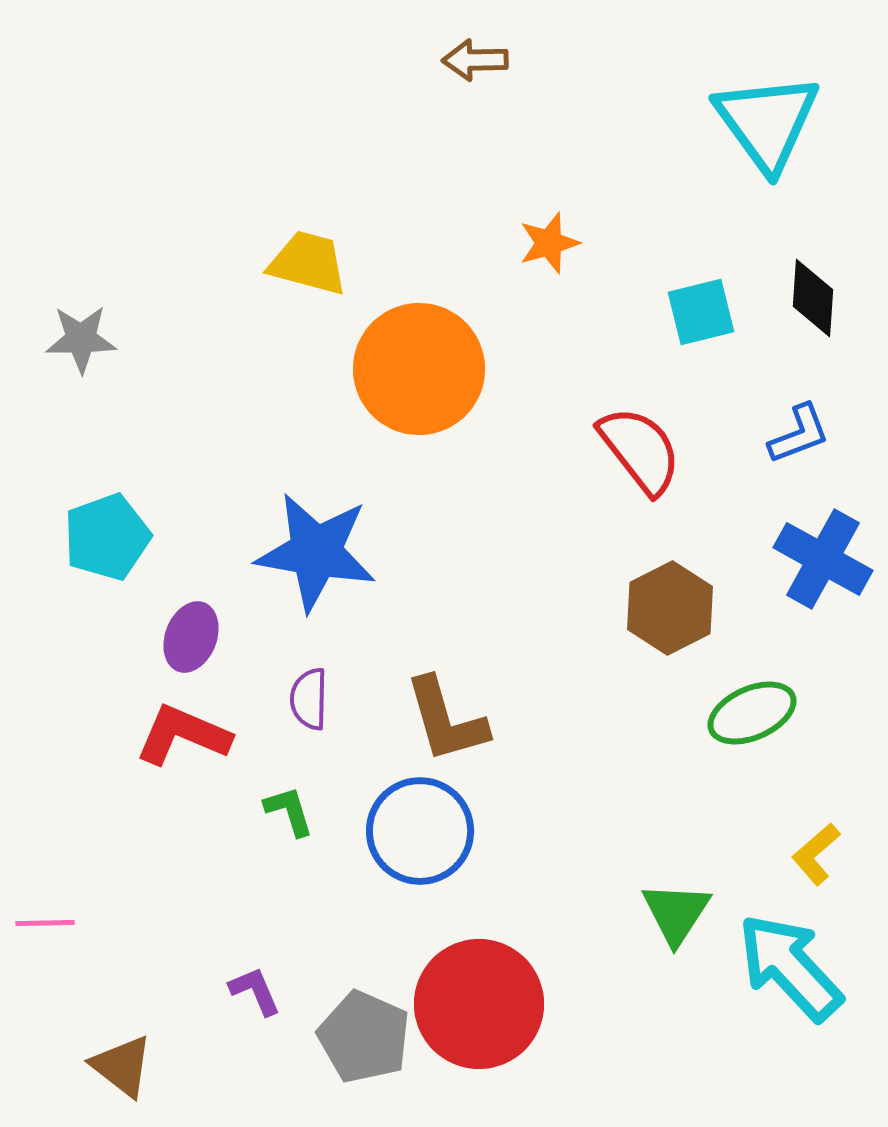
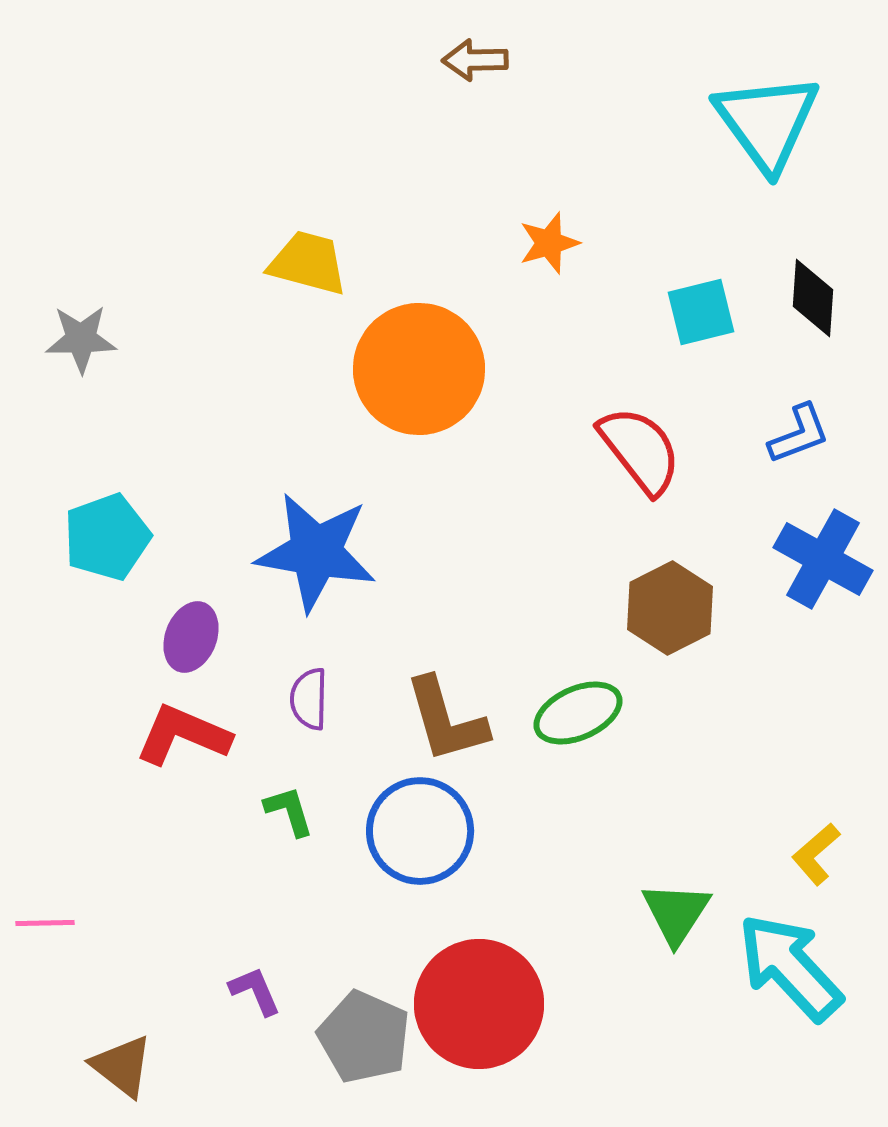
green ellipse: moved 174 px left
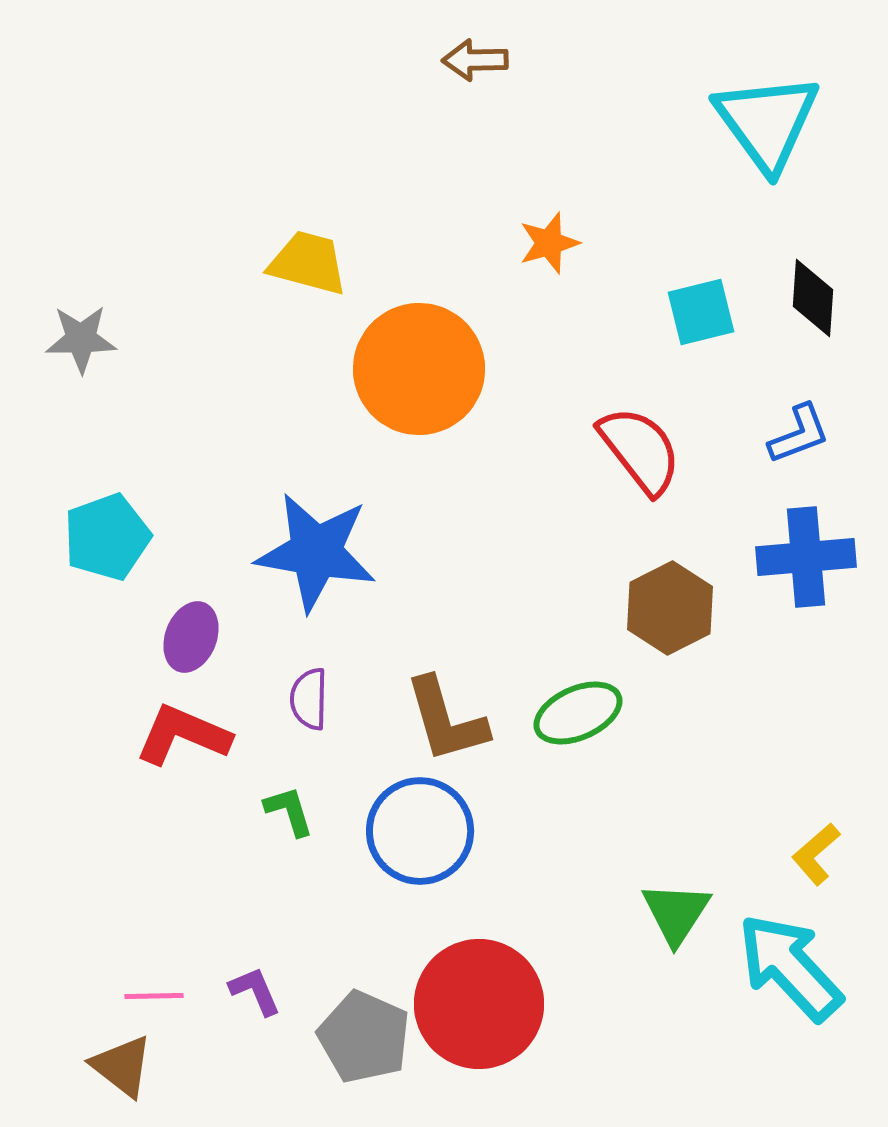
blue cross: moved 17 px left, 2 px up; rotated 34 degrees counterclockwise
pink line: moved 109 px right, 73 px down
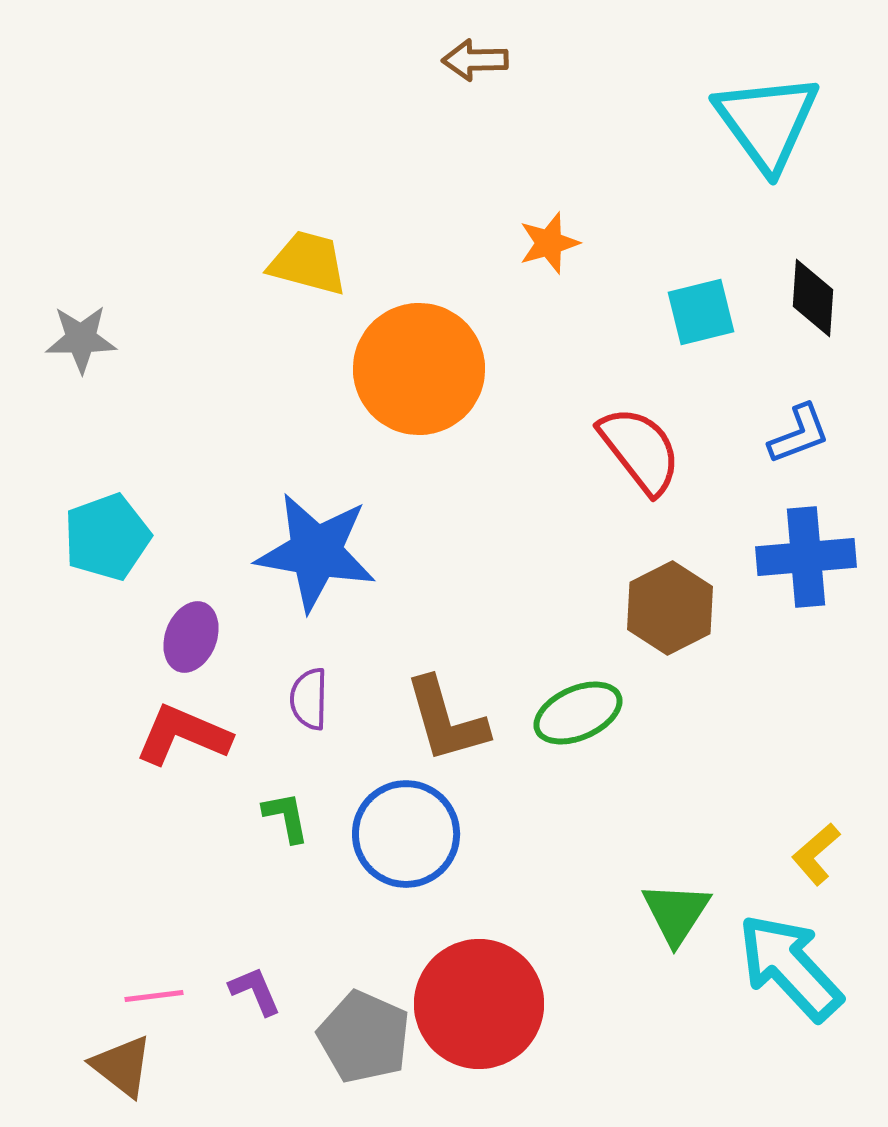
green L-shape: moved 3 px left, 6 px down; rotated 6 degrees clockwise
blue circle: moved 14 px left, 3 px down
pink line: rotated 6 degrees counterclockwise
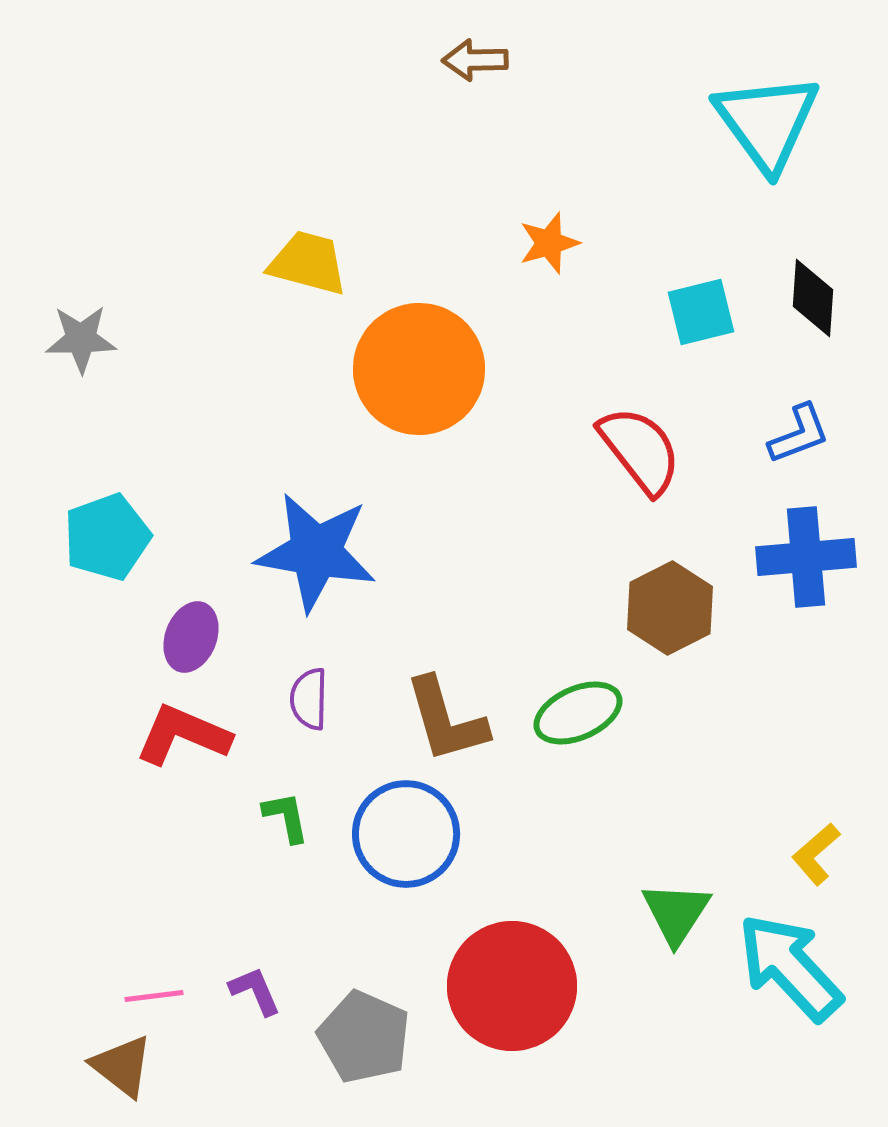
red circle: moved 33 px right, 18 px up
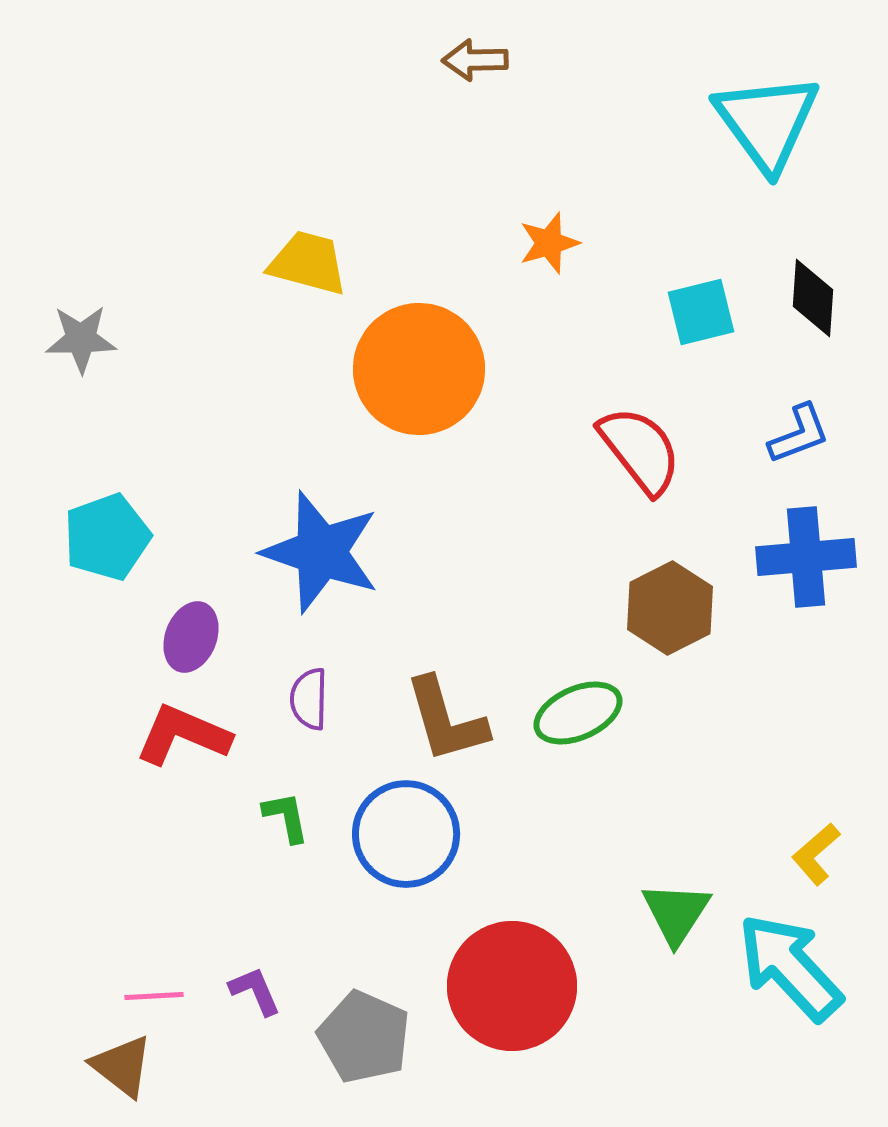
blue star: moved 5 px right; rotated 9 degrees clockwise
pink line: rotated 4 degrees clockwise
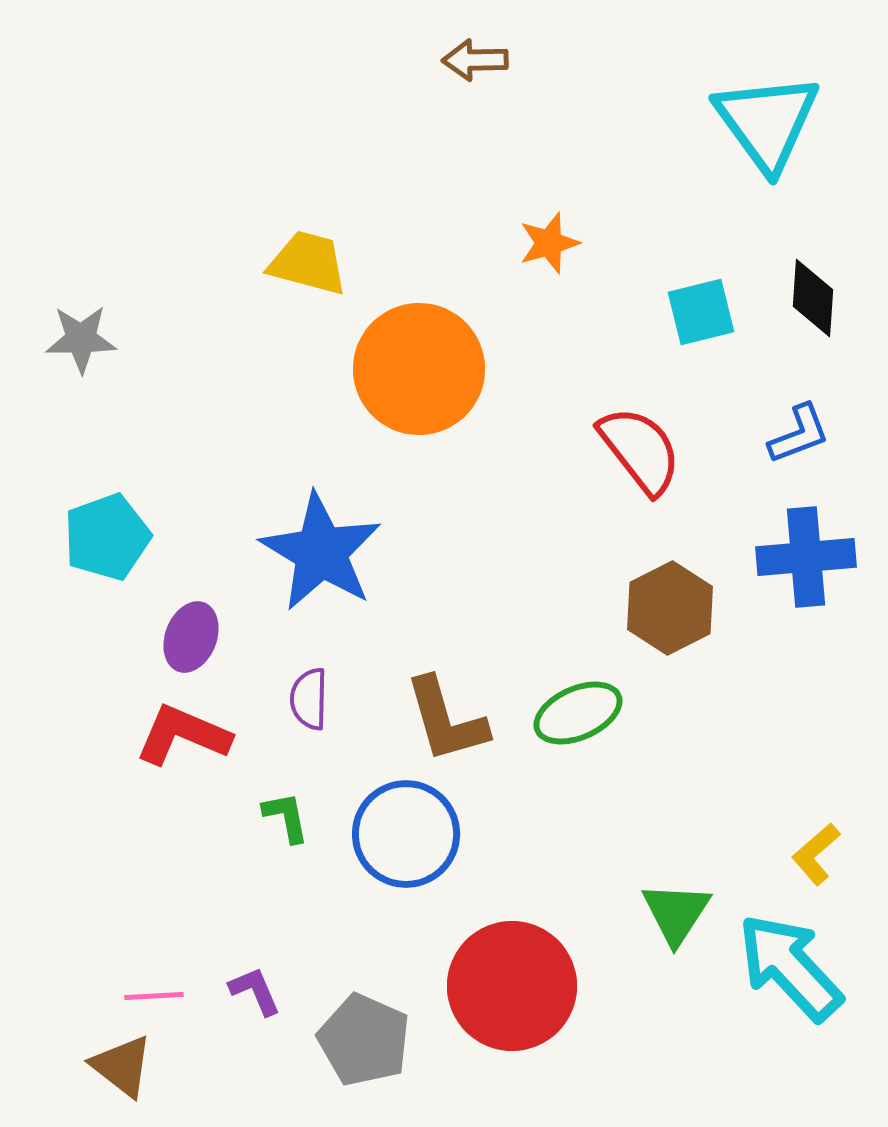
blue star: rotated 12 degrees clockwise
gray pentagon: moved 3 px down
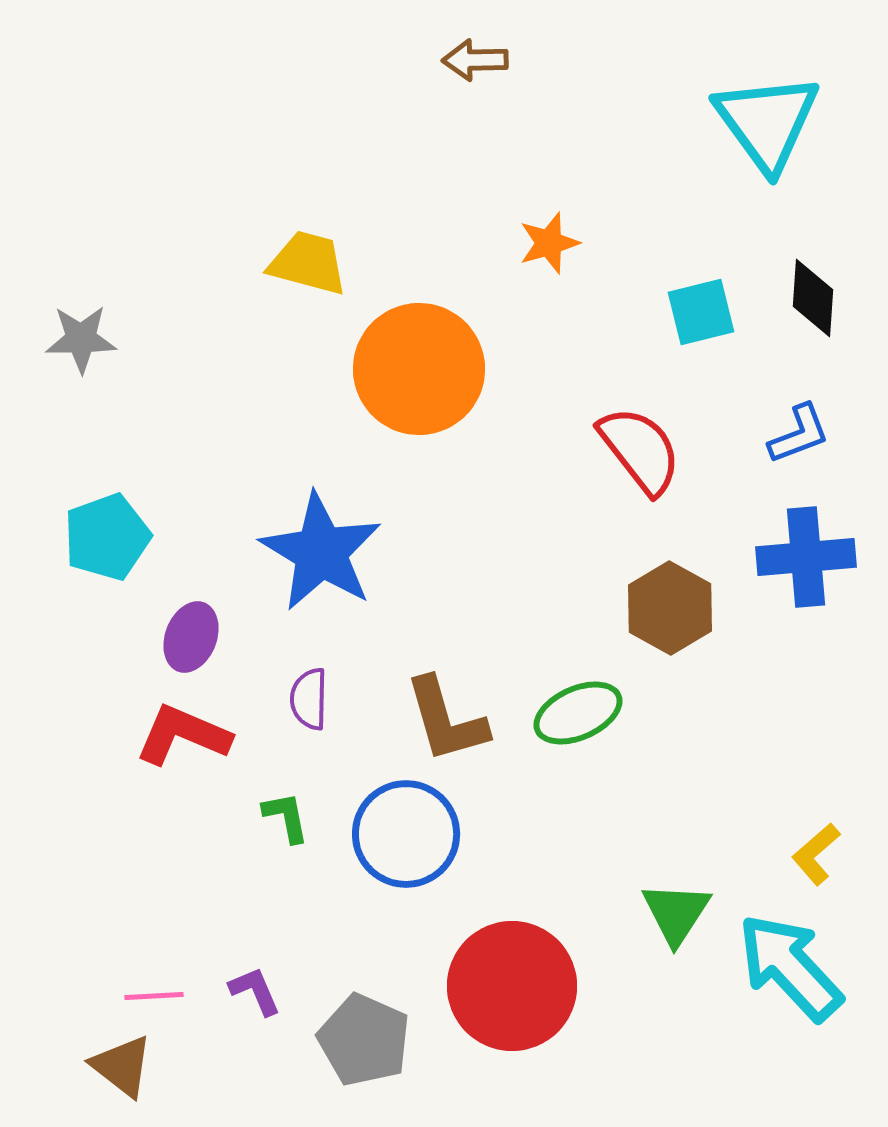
brown hexagon: rotated 4 degrees counterclockwise
